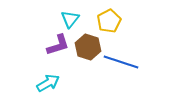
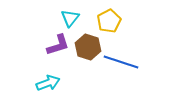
cyan triangle: moved 1 px up
cyan arrow: rotated 10 degrees clockwise
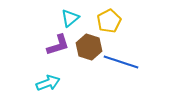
cyan triangle: rotated 12 degrees clockwise
brown hexagon: moved 1 px right
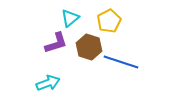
purple L-shape: moved 2 px left, 2 px up
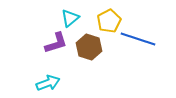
blue line: moved 17 px right, 23 px up
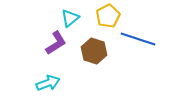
yellow pentagon: moved 1 px left, 5 px up
purple L-shape: rotated 15 degrees counterclockwise
brown hexagon: moved 5 px right, 4 px down
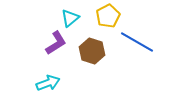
blue line: moved 1 px left, 3 px down; rotated 12 degrees clockwise
brown hexagon: moved 2 px left
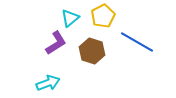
yellow pentagon: moved 5 px left
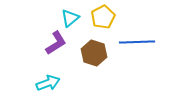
yellow pentagon: moved 1 px down
blue line: rotated 32 degrees counterclockwise
brown hexagon: moved 2 px right, 2 px down
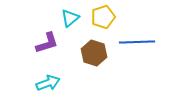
yellow pentagon: rotated 10 degrees clockwise
purple L-shape: moved 9 px left; rotated 15 degrees clockwise
